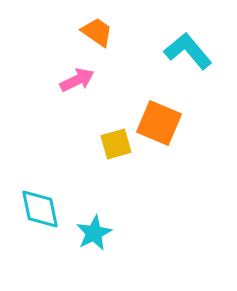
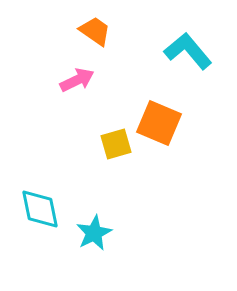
orange trapezoid: moved 2 px left, 1 px up
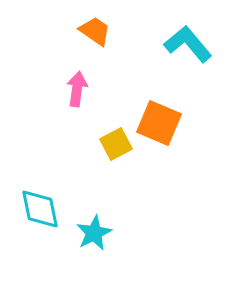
cyan L-shape: moved 7 px up
pink arrow: moved 9 px down; rotated 56 degrees counterclockwise
yellow square: rotated 12 degrees counterclockwise
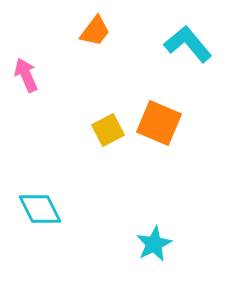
orange trapezoid: rotated 92 degrees clockwise
pink arrow: moved 51 px left, 14 px up; rotated 32 degrees counterclockwise
yellow square: moved 8 px left, 14 px up
cyan diamond: rotated 15 degrees counterclockwise
cyan star: moved 60 px right, 11 px down
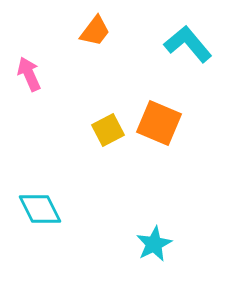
pink arrow: moved 3 px right, 1 px up
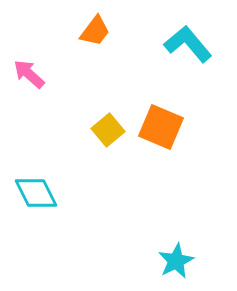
pink arrow: rotated 24 degrees counterclockwise
orange square: moved 2 px right, 4 px down
yellow square: rotated 12 degrees counterclockwise
cyan diamond: moved 4 px left, 16 px up
cyan star: moved 22 px right, 17 px down
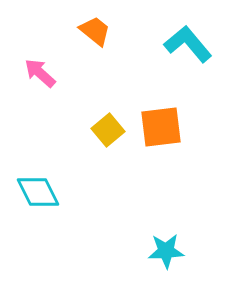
orange trapezoid: rotated 88 degrees counterclockwise
pink arrow: moved 11 px right, 1 px up
orange square: rotated 30 degrees counterclockwise
cyan diamond: moved 2 px right, 1 px up
cyan star: moved 10 px left, 10 px up; rotated 24 degrees clockwise
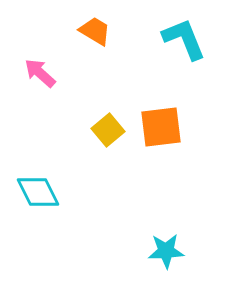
orange trapezoid: rotated 8 degrees counterclockwise
cyan L-shape: moved 4 px left, 5 px up; rotated 18 degrees clockwise
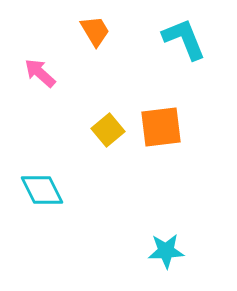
orange trapezoid: rotated 28 degrees clockwise
cyan diamond: moved 4 px right, 2 px up
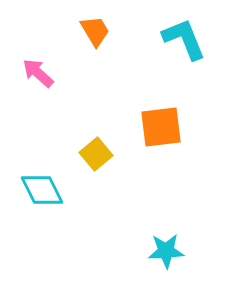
pink arrow: moved 2 px left
yellow square: moved 12 px left, 24 px down
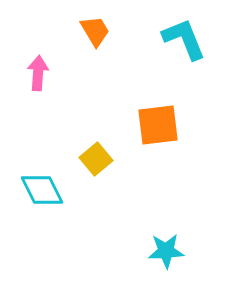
pink arrow: rotated 52 degrees clockwise
orange square: moved 3 px left, 2 px up
yellow square: moved 5 px down
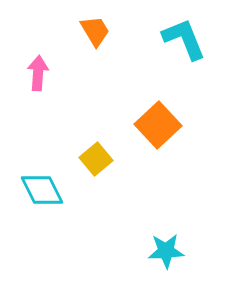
orange square: rotated 36 degrees counterclockwise
